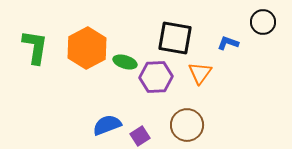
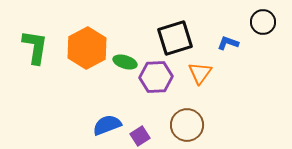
black square: rotated 27 degrees counterclockwise
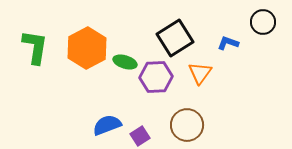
black square: rotated 15 degrees counterclockwise
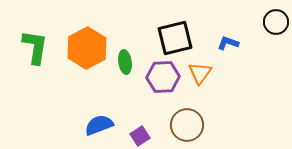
black circle: moved 13 px right
black square: rotated 18 degrees clockwise
green ellipse: rotated 65 degrees clockwise
purple hexagon: moved 7 px right
blue semicircle: moved 8 px left
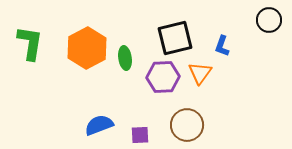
black circle: moved 7 px left, 2 px up
blue L-shape: moved 6 px left, 3 px down; rotated 90 degrees counterclockwise
green L-shape: moved 5 px left, 4 px up
green ellipse: moved 4 px up
purple square: moved 1 px up; rotated 30 degrees clockwise
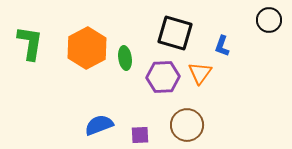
black square: moved 5 px up; rotated 30 degrees clockwise
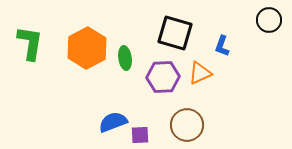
orange triangle: rotated 30 degrees clockwise
blue semicircle: moved 14 px right, 3 px up
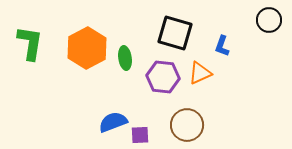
purple hexagon: rotated 8 degrees clockwise
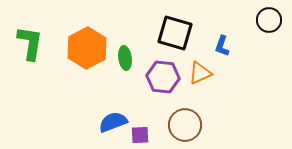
brown circle: moved 2 px left
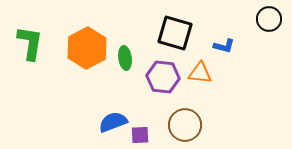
black circle: moved 1 px up
blue L-shape: moved 2 px right; rotated 95 degrees counterclockwise
orange triangle: rotated 30 degrees clockwise
